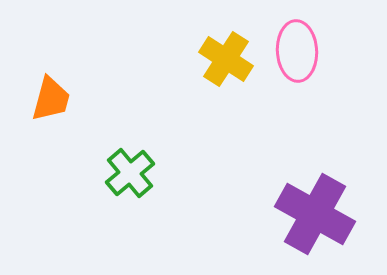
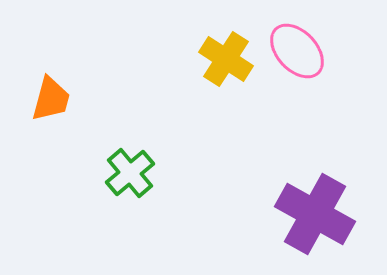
pink ellipse: rotated 40 degrees counterclockwise
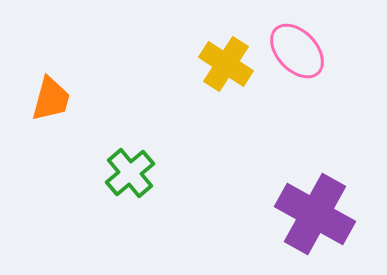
yellow cross: moved 5 px down
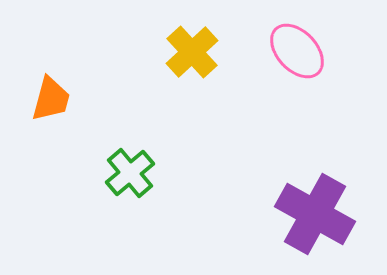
yellow cross: moved 34 px left, 12 px up; rotated 14 degrees clockwise
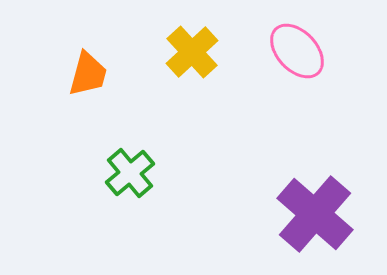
orange trapezoid: moved 37 px right, 25 px up
purple cross: rotated 12 degrees clockwise
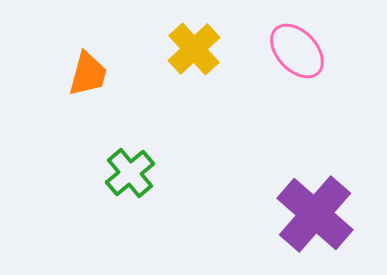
yellow cross: moved 2 px right, 3 px up
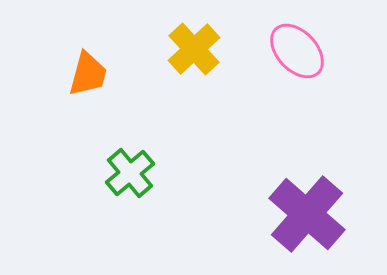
purple cross: moved 8 px left
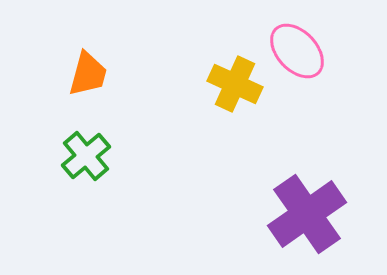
yellow cross: moved 41 px right, 35 px down; rotated 22 degrees counterclockwise
green cross: moved 44 px left, 17 px up
purple cross: rotated 14 degrees clockwise
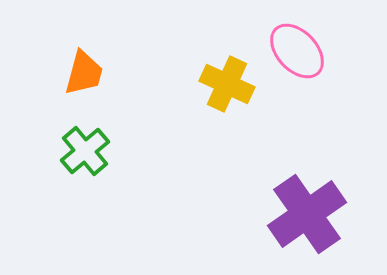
orange trapezoid: moved 4 px left, 1 px up
yellow cross: moved 8 px left
green cross: moved 1 px left, 5 px up
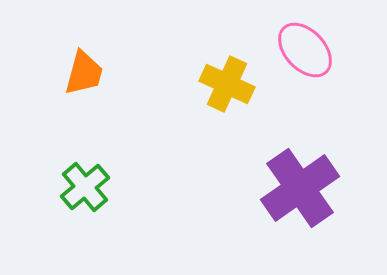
pink ellipse: moved 8 px right, 1 px up
green cross: moved 36 px down
purple cross: moved 7 px left, 26 px up
